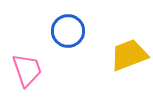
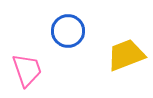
yellow trapezoid: moved 3 px left
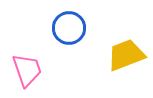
blue circle: moved 1 px right, 3 px up
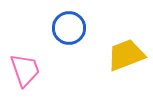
pink trapezoid: moved 2 px left
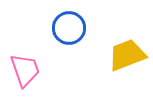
yellow trapezoid: moved 1 px right
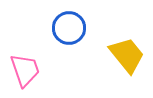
yellow trapezoid: rotated 72 degrees clockwise
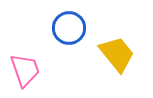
yellow trapezoid: moved 10 px left, 1 px up
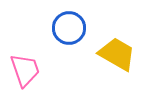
yellow trapezoid: rotated 21 degrees counterclockwise
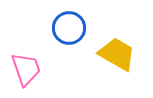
pink trapezoid: moved 1 px right, 1 px up
